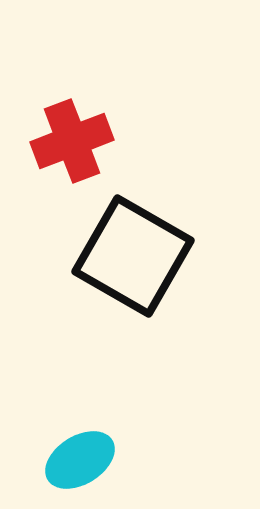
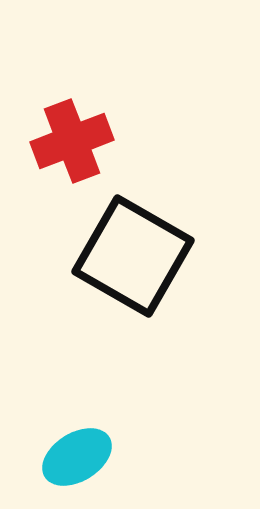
cyan ellipse: moved 3 px left, 3 px up
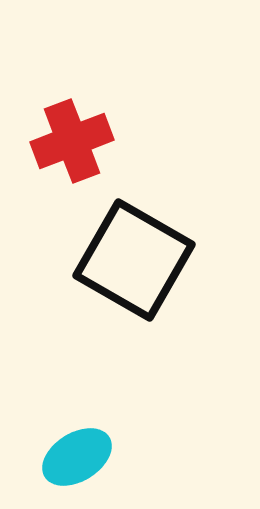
black square: moved 1 px right, 4 px down
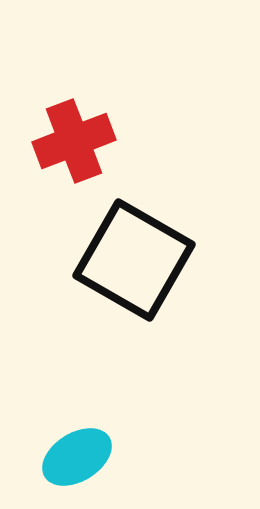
red cross: moved 2 px right
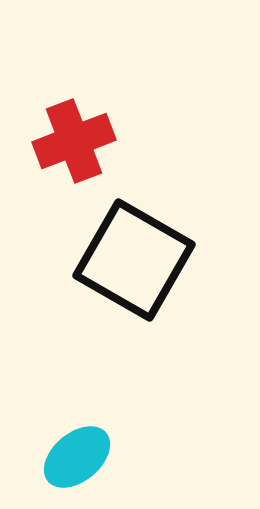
cyan ellipse: rotated 8 degrees counterclockwise
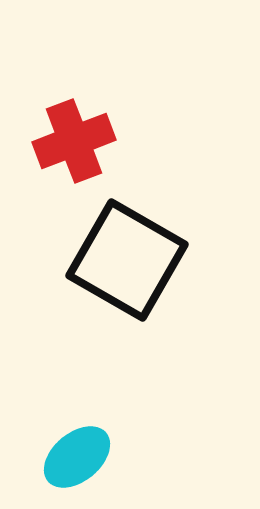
black square: moved 7 px left
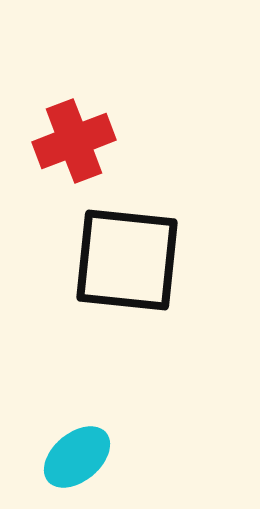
black square: rotated 24 degrees counterclockwise
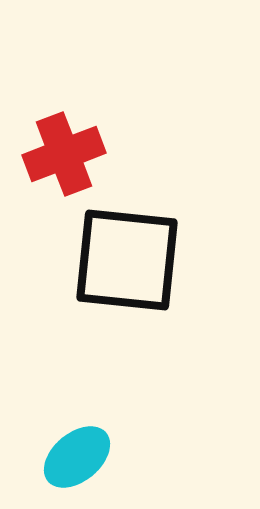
red cross: moved 10 px left, 13 px down
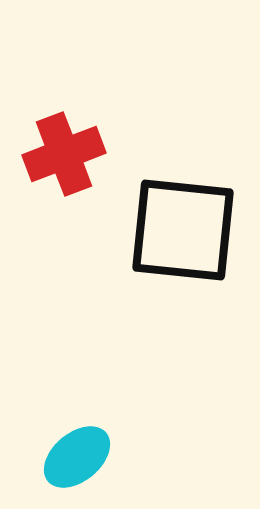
black square: moved 56 px right, 30 px up
